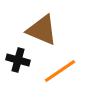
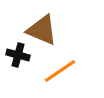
black cross: moved 5 px up
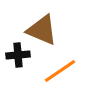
black cross: rotated 20 degrees counterclockwise
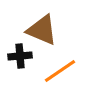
black cross: moved 2 px right, 1 px down
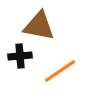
brown triangle: moved 3 px left, 4 px up; rotated 12 degrees counterclockwise
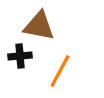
orange line: rotated 28 degrees counterclockwise
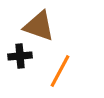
brown triangle: rotated 8 degrees clockwise
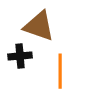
orange line: rotated 28 degrees counterclockwise
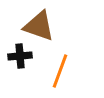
orange line: rotated 20 degrees clockwise
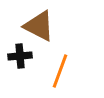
brown triangle: rotated 8 degrees clockwise
